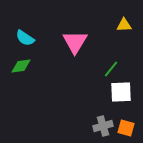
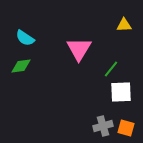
pink triangle: moved 4 px right, 7 px down
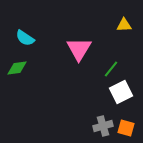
green diamond: moved 4 px left, 2 px down
white square: rotated 25 degrees counterclockwise
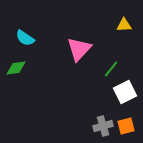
pink triangle: rotated 12 degrees clockwise
green diamond: moved 1 px left
white square: moved 4 px right
orange square: moved 2 px up; rotated 30 degrees counterclockwise
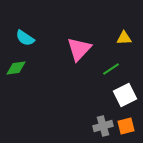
yellow triangle: moved 13 px down
green line: rotated 18 degrees clockwise
white square: moved 3 px down
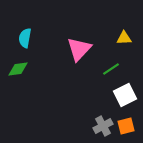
cyan semicircle: rotated 66 degrees clockwise
green diamond: moved 2 px right, 1 px down
gray cross: rotated 12 degrees counterclockwise
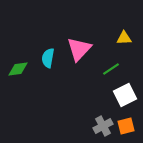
cyan semicircle: moved 23 px right, 20 px down
